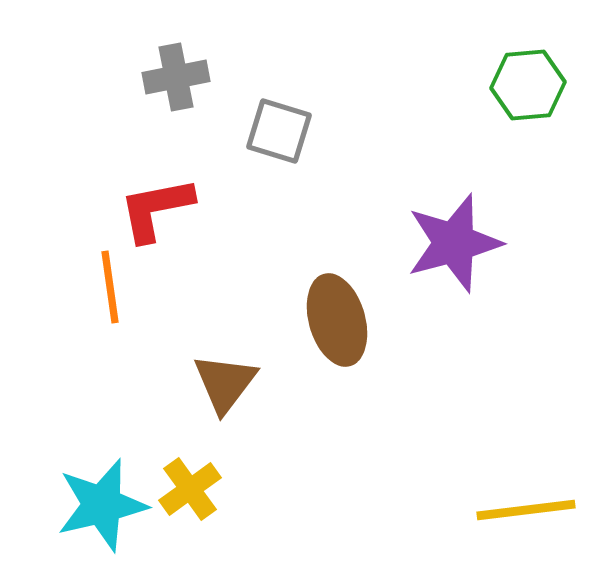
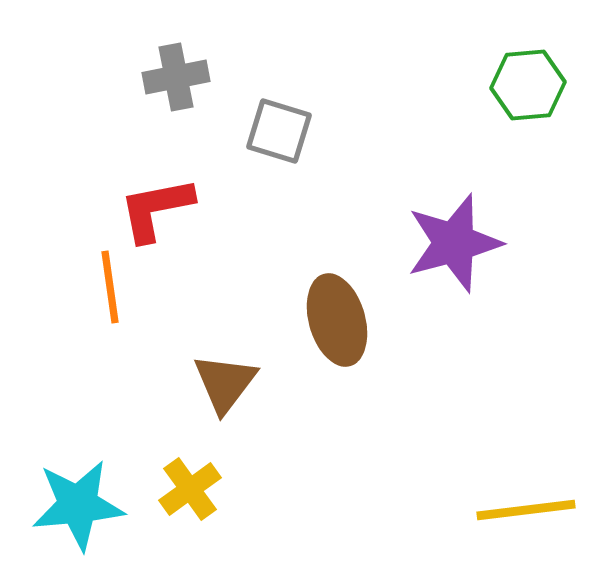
cyan star: moved 24 px left; rotated 8 degrees clockwise
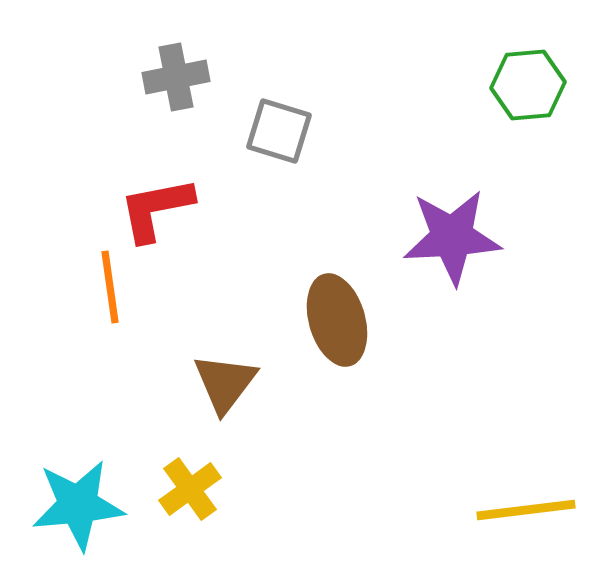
purple star: moved 2 px left, 6 px up; rotated 12 degrees clockwise
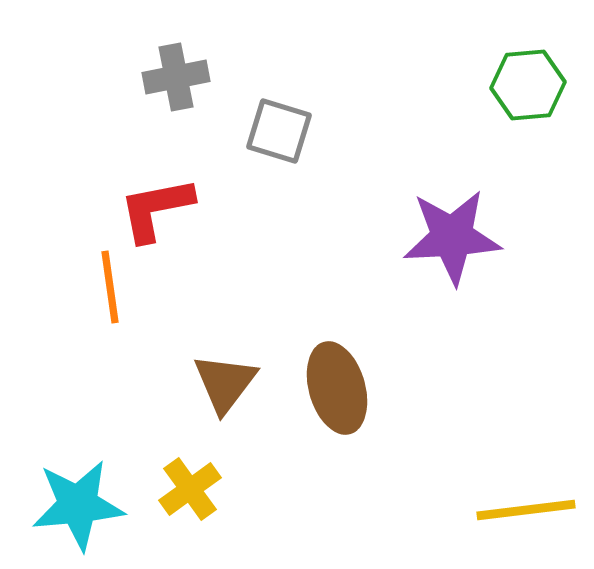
brown ellipse: moved 68 px down
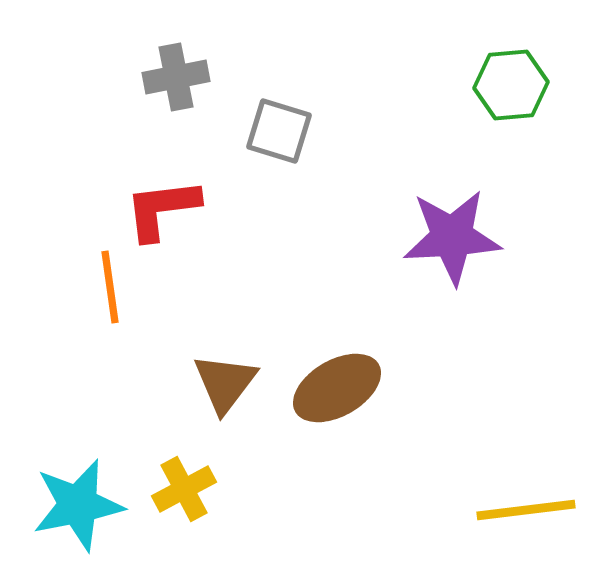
green hexagon: moved 17 px left
red L-shape: moved 6 px right; rotated 4 degrees clockwise
brown ellipse: rotated 76 degrees clockwise
yellow cross: moved 6 px left; rotated 8 degrees clockwise
cyan star: rotated 6 degrees counterclockwise
